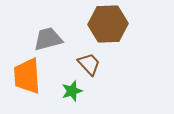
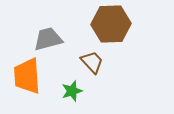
brown hexagon: moved 3 px right
brown trapezoid: moved 3 px right, 2 px up
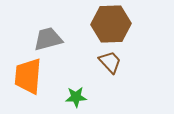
brown trapezoid: moved 18 px right
orange trapezoid: moved 1 px right; rotated 9 degrees clockwise
green star: moved 4 px right, 6 px down; rotated 15 degrees clockwise
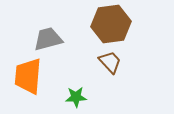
brown hexagon: rotated 6 degrees counterclockwise
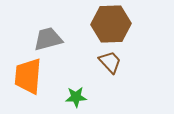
brown hexagon: rotated 6 degrees clockwise
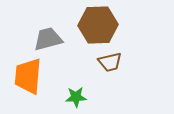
brown hexagon: moved 13 px left, 1 px down
brown trapezoid: rotated 120 degrees clockwise
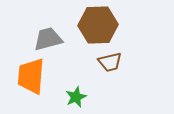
orange trapezoid: moved 3 px right
green star: rotated 20 degrees counterclockwise
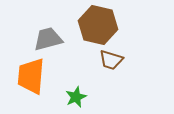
brown hexagon: rotated 15 degrees clockwise
brown trapezoid: moved 1 px right, 2 px up; rotated 30 degrees clockwise
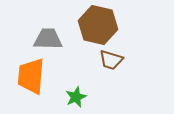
gray trapezoid: rotated 16 degrees clockwise
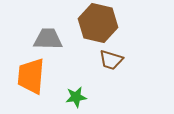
brown hexagon: moved 2 px up
green star: rotated 15 degrees clockwise
